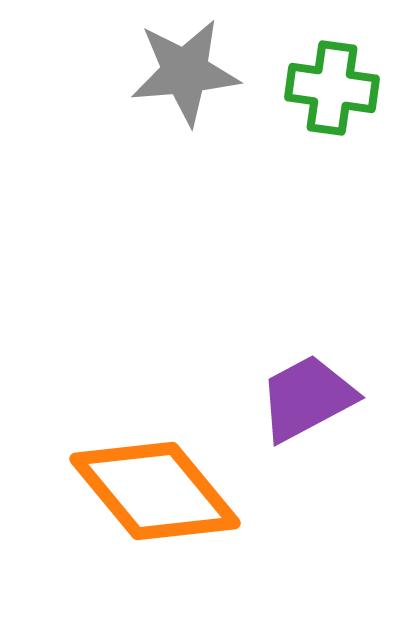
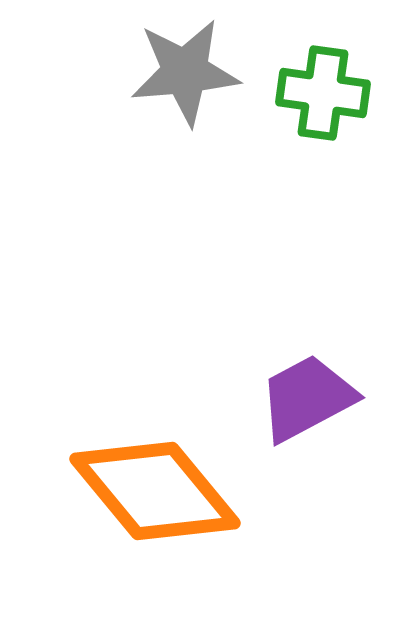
green cross: moved 9 px left, 5 px down
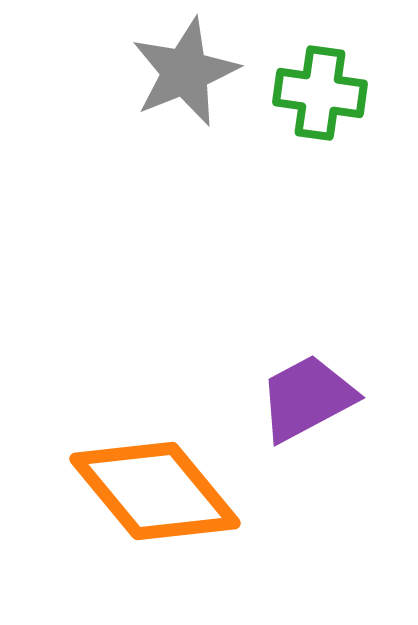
gray star: rotated 17 degrees counterclockwise
green cross: moved 3 px left
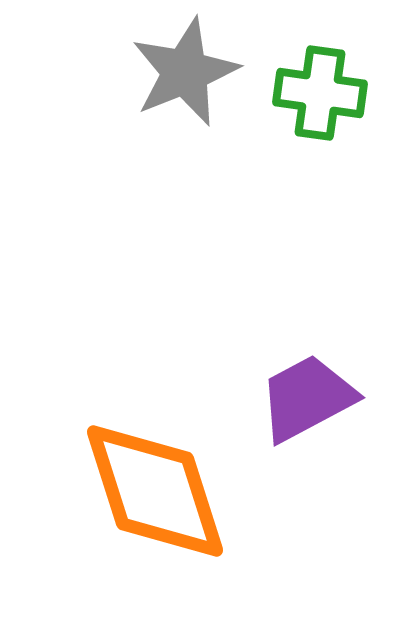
orange diamond: rotated 22 degrees clockwise
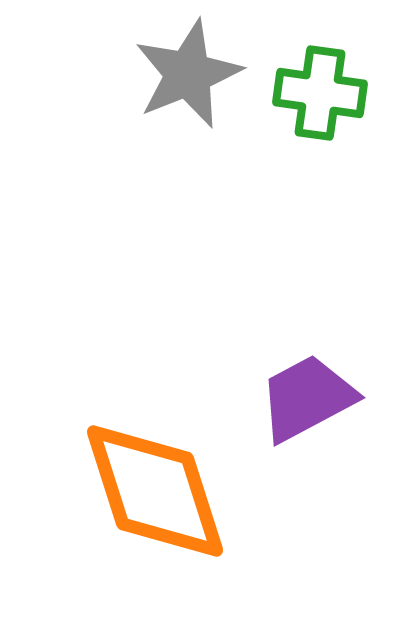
gray star: moved 3 px right, 2 px down
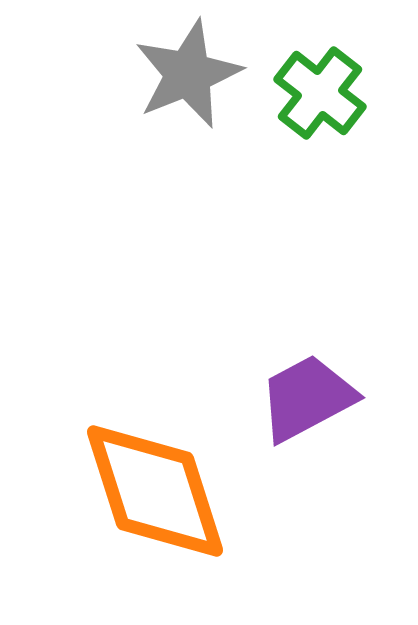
green cross: rotated 30 degrees clockwise
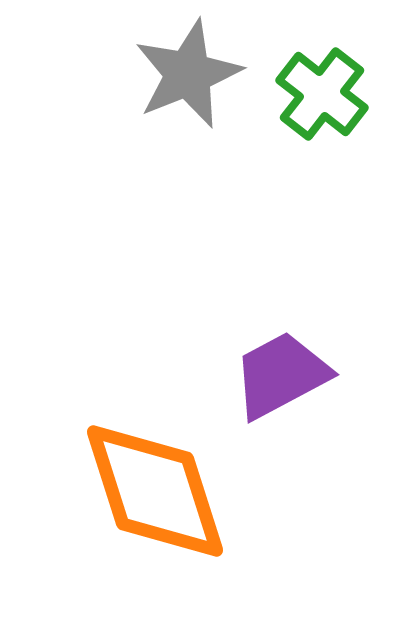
green cross: moved 2 px right, 1 px down
purple trapezoid: moved 26 px left, 23 px up
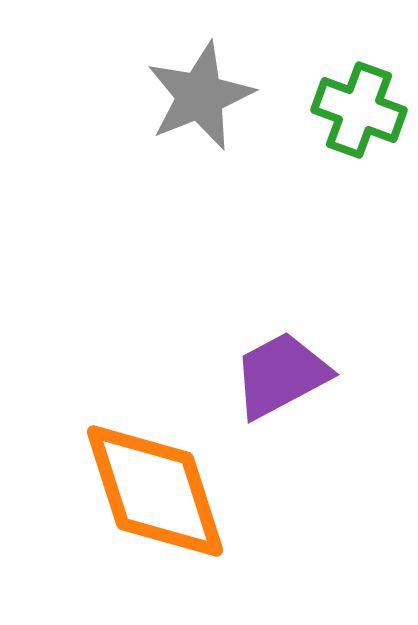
gray star: moved 12 px right, 22 px down
green cross: moved 37 px right, 16 px down; rotated 18 degrees counterclockwise
